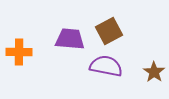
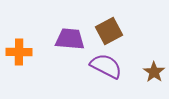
purple semicircle: rotated 16 degrees clockwise
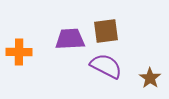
brown square: moved 3 px left; rotated 20 degrees clockwise
purple trapezoid: rotated 8 degrees counterclockwise
brown star: moved 4 px left, 6 px down
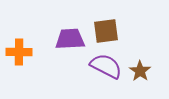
brown star: moved 10 px left, 7 px up
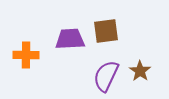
orange cross: moved 7 px right, 3 px down
purple semicircle: moved 10 px down; rotated 92 degrees counterclockwise
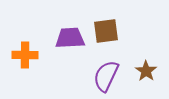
purple trapezoid: moved 1 px up
orange cross: moved 1 px left
brown star: moved 6 px right
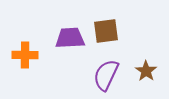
purple semicircle: moved 1 px up
